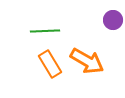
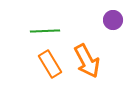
orange arrow: rotated 32 degrees clockwise
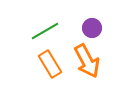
purple circle: moved 21 px left, 8 px down
green line: rotated 28 degrees counterclockwise
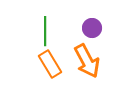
green line: rotated 60 degrees counterclockwise
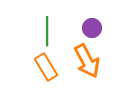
green line: moved 2 px right
orange rectangle: moved 4 px left, 3 px down
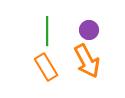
purple circle: moved 3 px left, 2 px down
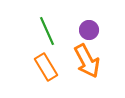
green line: rotated 24 degrees counterclockwise
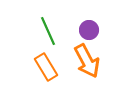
green line: moved 1 px right
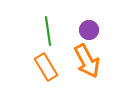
green line: rotated 16 degrees clockwise
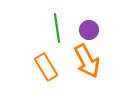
green line: moved 9 px right, 3 px up
